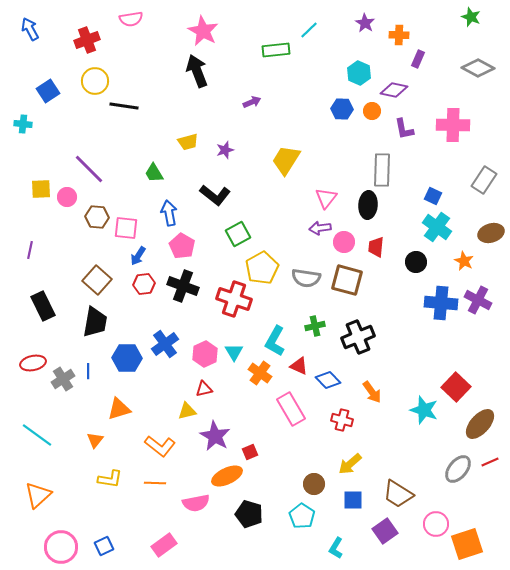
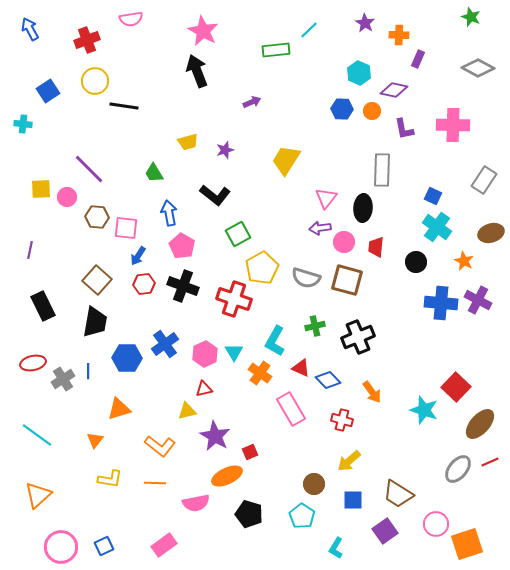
black ellipse at (368, 205): moved 5 px left, 3 px down
gray semicircle at (306, 278): rotated 8 degrees clockwise
red triangle at (299, 366): moved 2 px right, 2 px down
yellow arrow at (350, 464): moved 1 px left, 3 px up
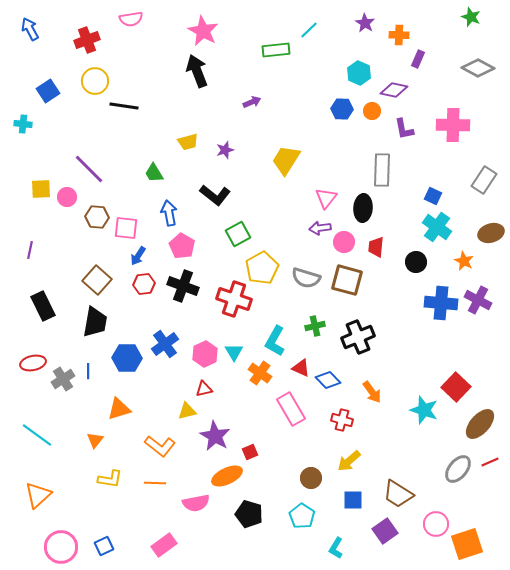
brown circle at (314, 484): moved 3 px left, 6 px up
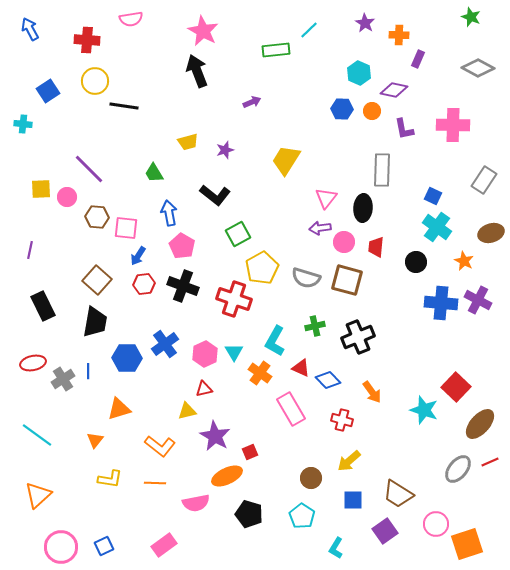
red cross at (87, 40): rotated 25 degrees clockwise
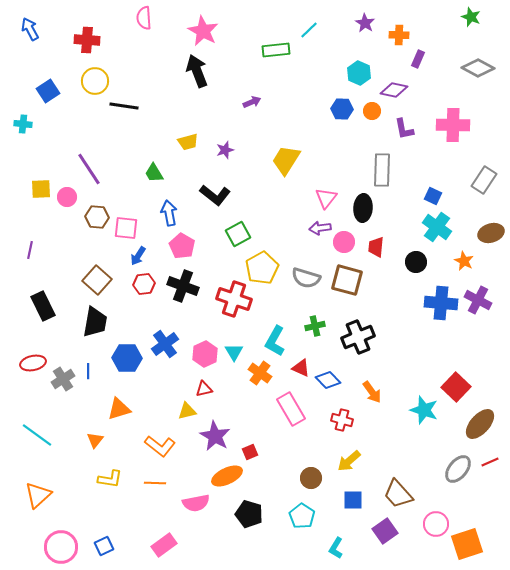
pink semicircle at (131, 19): moved 13 px right, 1 px up; rotated 95 degrees clockwise
purple line at (89, 169): rotated 12 degrees clockwise
brown trapezoid at (398, 494): rotated 16 degrees clockwise
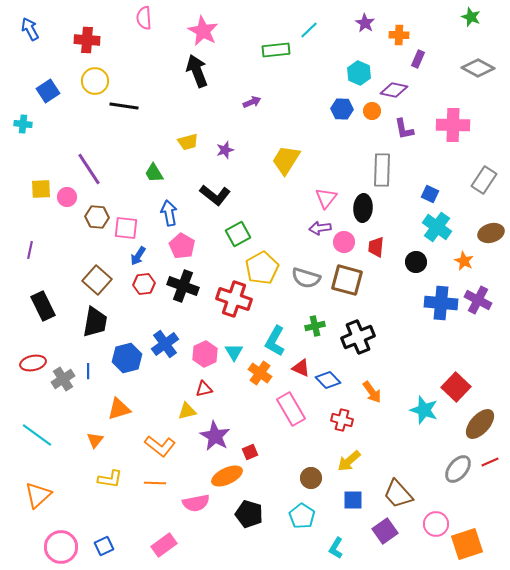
blue square at (433, 196): moved 3 px left, 2 px up
blue hexagon at (127, 358): rotated 16 degrees counterclockwise
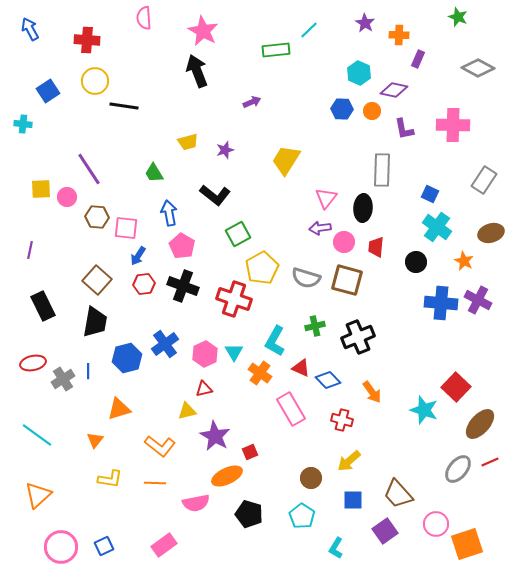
green star at (471, 17): moved 13 px left
